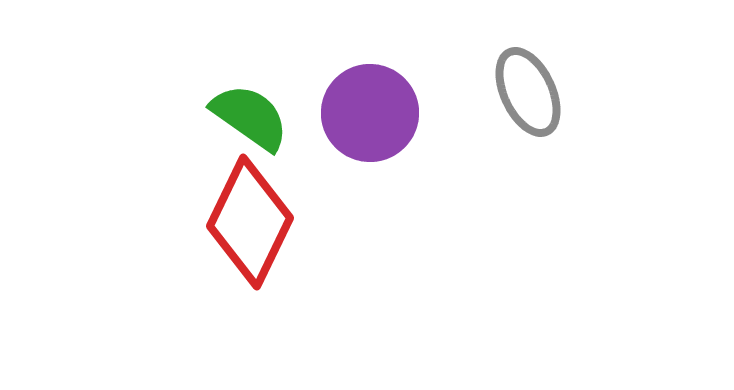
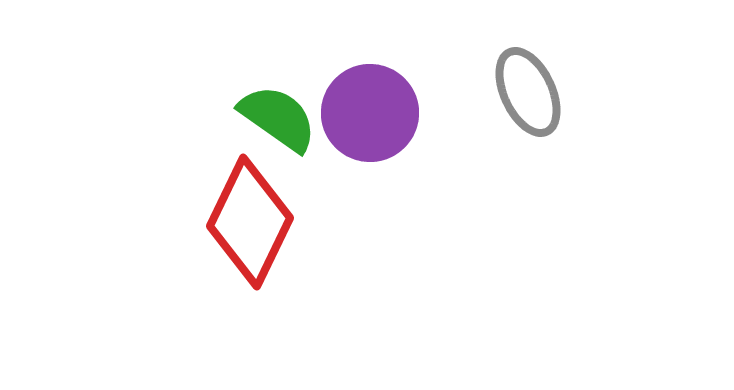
green semicircle: moved 28 px right, 1 px down
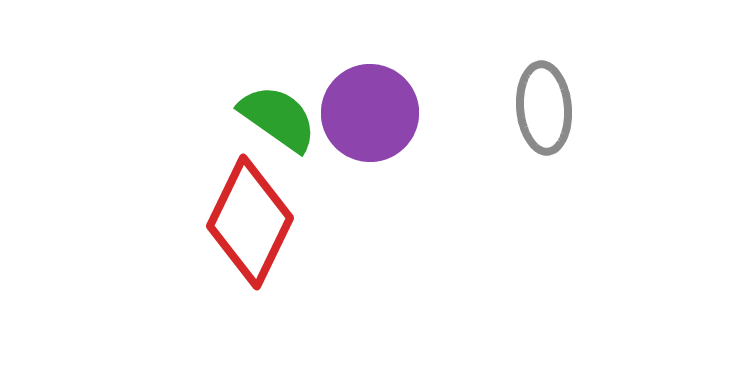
gray ellipse: moved 16 px right, 16 px down; rotated 20 degrees clockwise
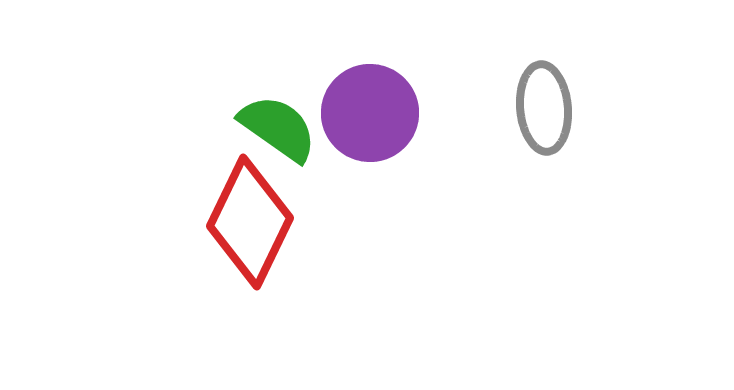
green semicircle: moved 10 px down
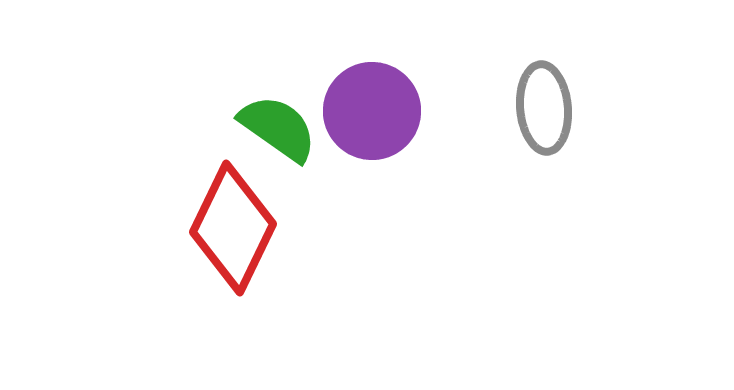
purple circle: moved 2 px right, 2 px up
red diamond: moved 17 px left, 6 px down
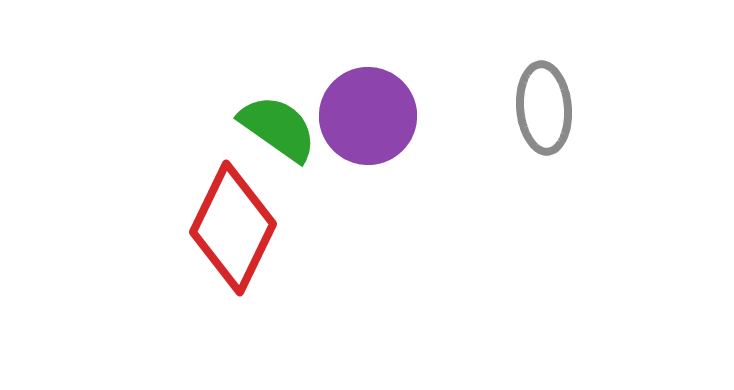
purple circle: moved 4 px left, 5 px down
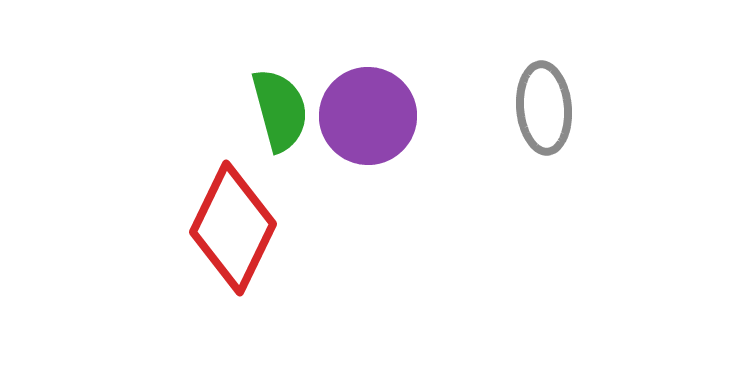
green semicircle: moved 2 px right, 18 px up; rotated 40 degrees clockwise
